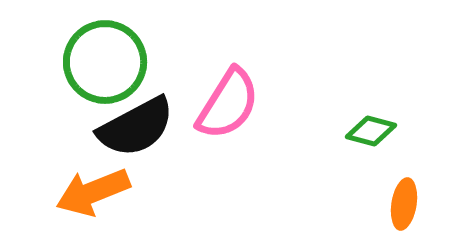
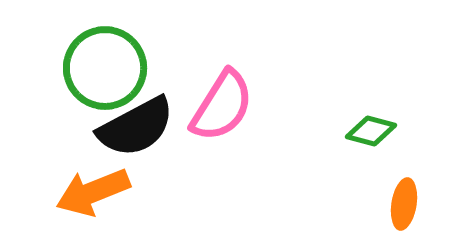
green circle: moved 6 px down
pink semicircle: moved 6 px left, 2 px down
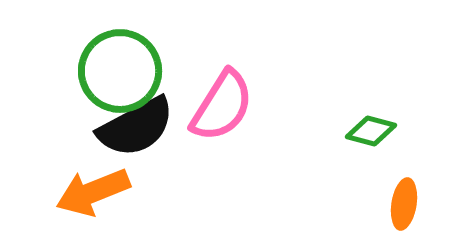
green circle: moved 15 px right, 3 px down
